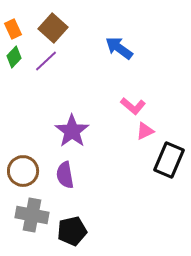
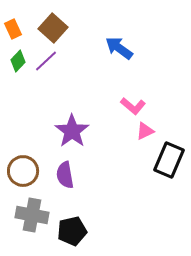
green diamond: moved 4 px right, 4 px down
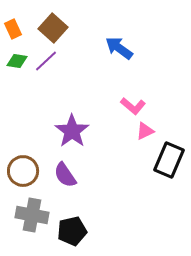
green diamond: moved 1 px left; rotated 55 degrees clockwise
purple semicircle: rotated 24 degrees counterclockwise
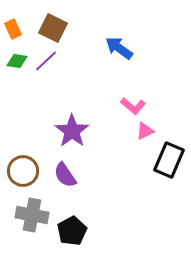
brown square: rotated 16 degrees counterclockwise
black pentagon: rotated 16 degrees counterclockwise
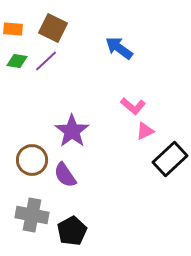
orange rectangle: rotated 60 degrees counterclockwise
black rectangle: moved 1 px right, 1 px up; rotated 24 degrees clockwise
brown circle: moved 9 px right, 11 px up
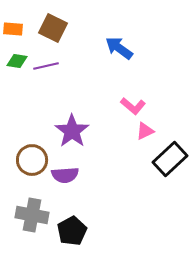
purple line: moved 5 px down; rotated 30 degrees clockwise
purple semicircle: rotated 60 degrees counterclockwise
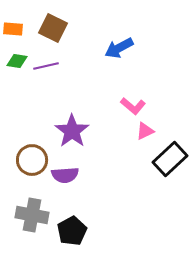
blue arrow: rotated 64 degrees counterclockwise
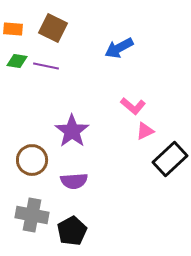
purple line: rotated 25 degrees clockwise
purple semicircle: moved 9 px right, 6 px down
